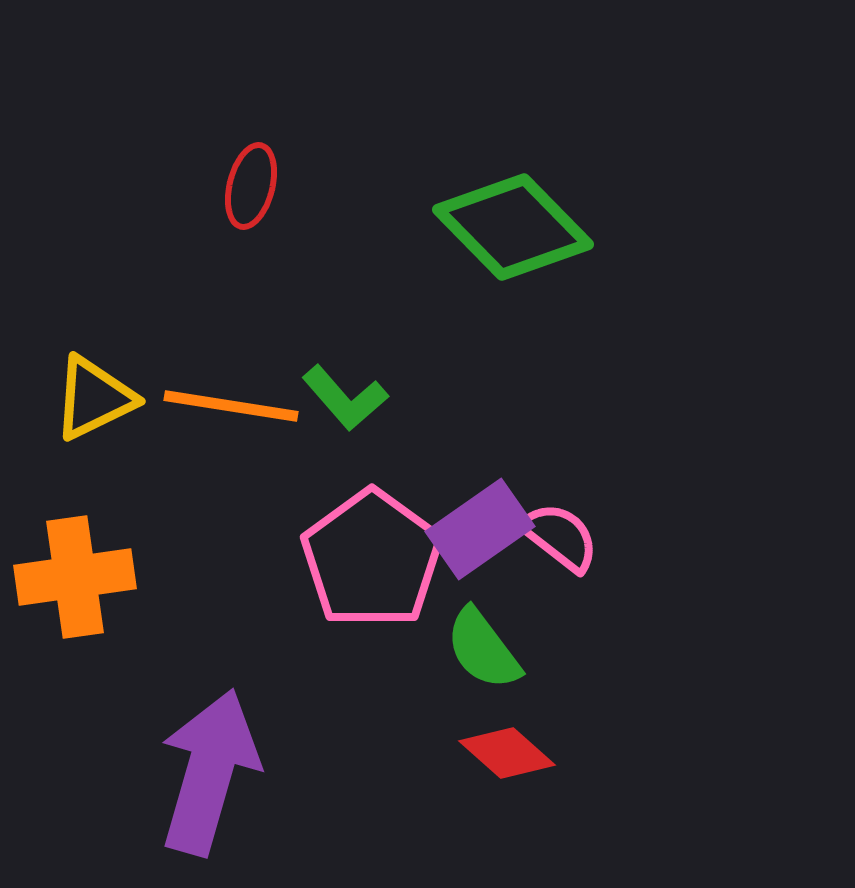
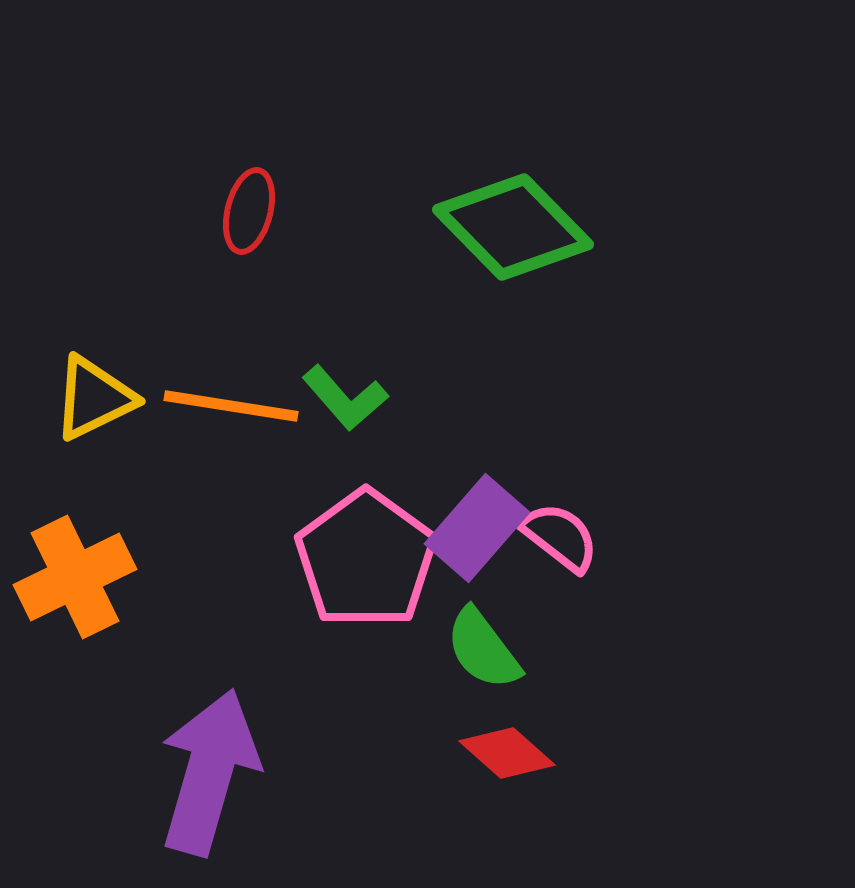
red ellipse: moved 2 px left, 25 px down
purple rectangle: moved 3 px left, 1 px up; rotated 14 degrees counterclockwise
pink pentagon: moved 6 px left
orange cross: rotated 18 degrees counterclockwise
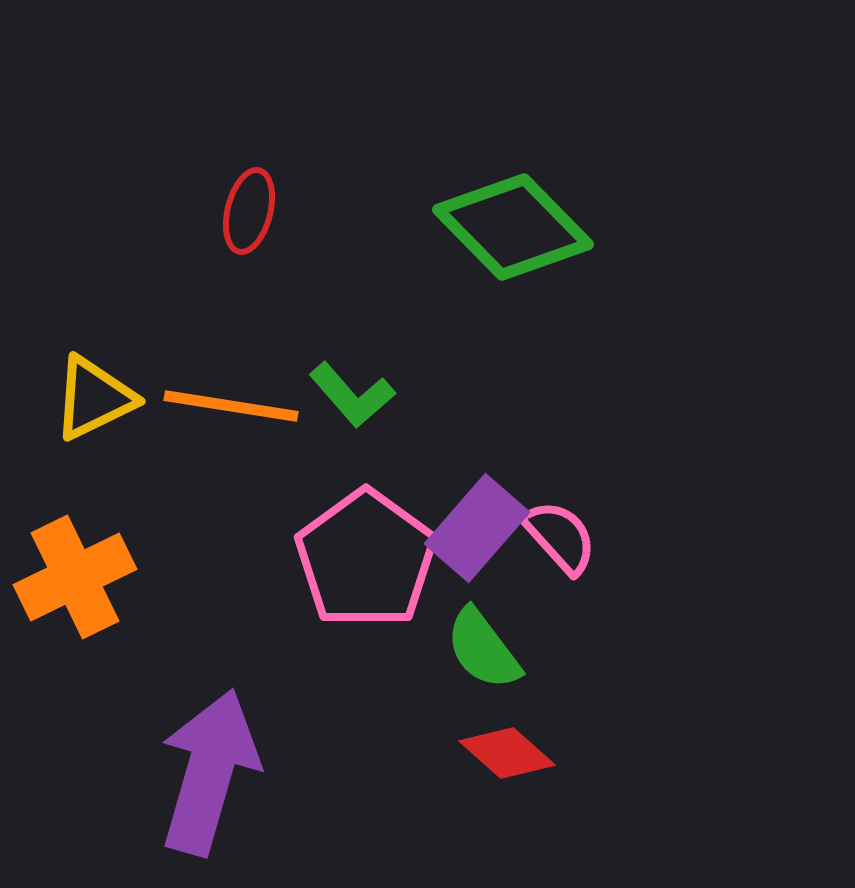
green L-shape: moved 7 px right, 3 px up
pink semicircle: rotated 10 degrees clockwise
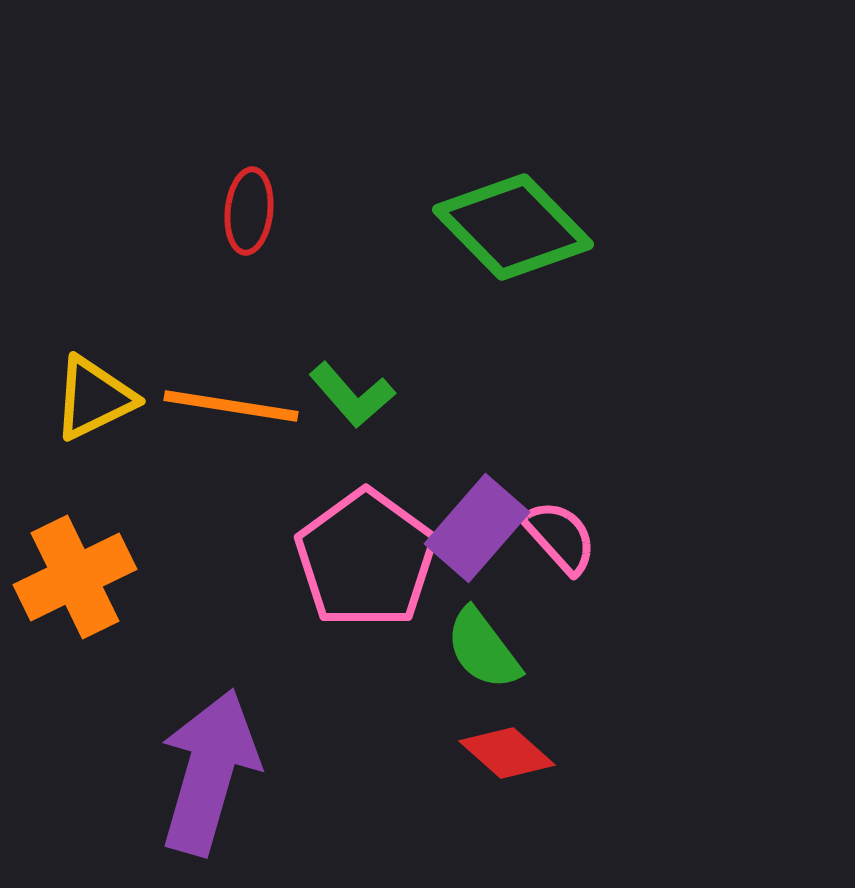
red ellipse: rotated 8 degrees counterclockwise
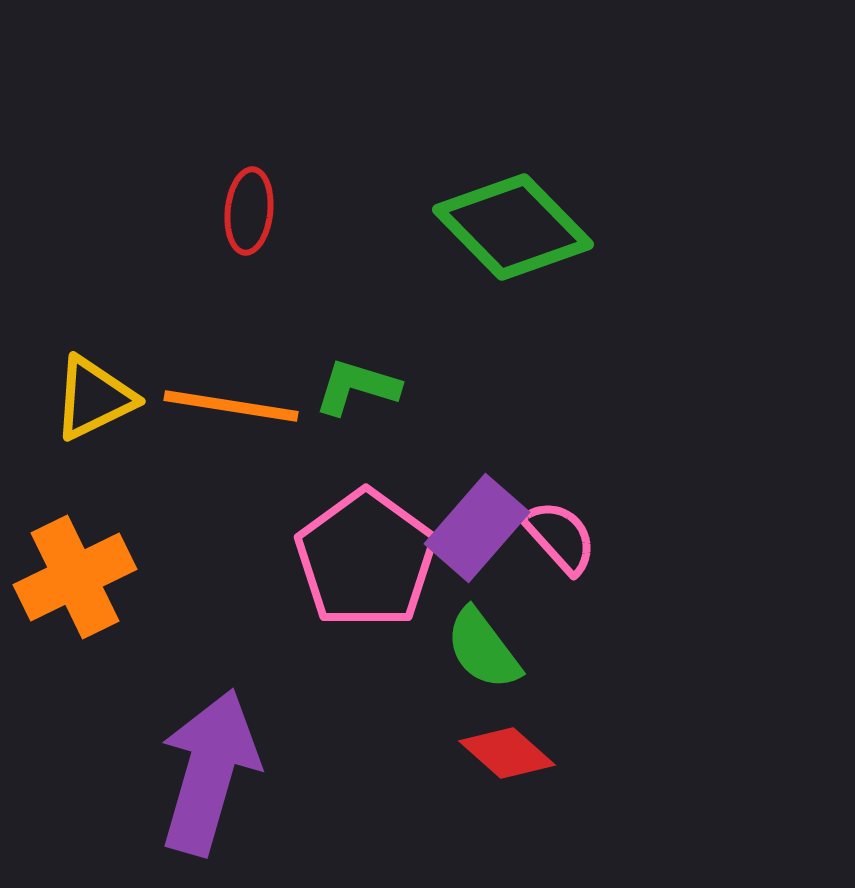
green L-shape: moved 5 px right, 8 px up; rotated 148 degrees clockwise
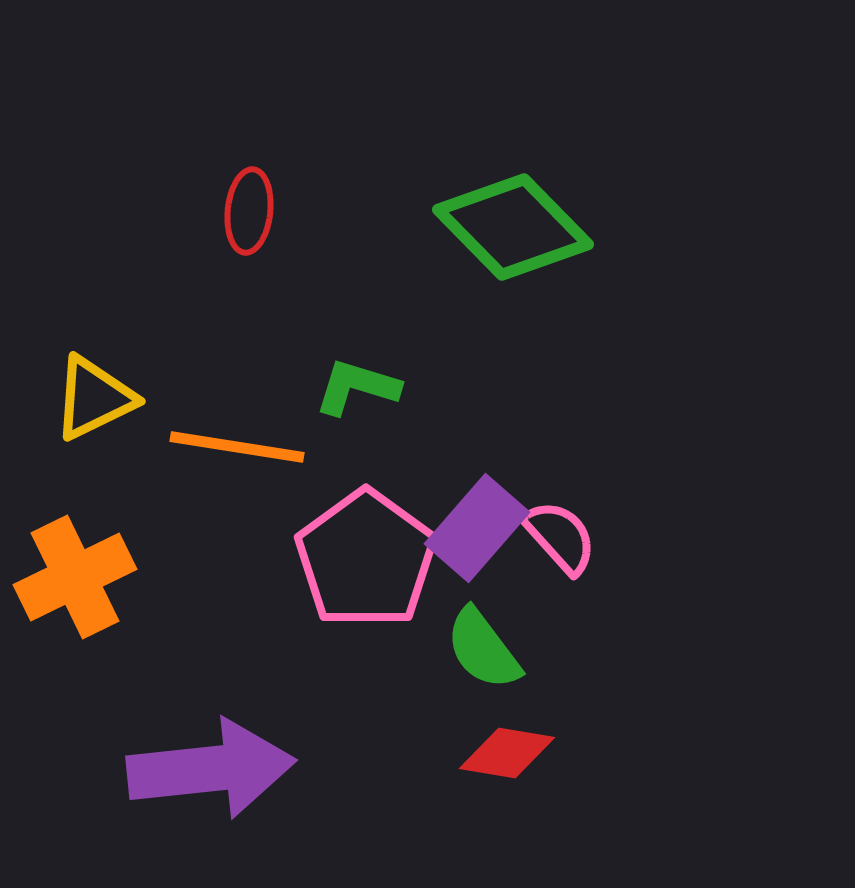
orange line: moved 6 px right, 41 px down
red diamond: rotated 32 degrees counterclockwise
purple arrow: moved 2 px right, 3 px up; rotated 68 degrees clockwise
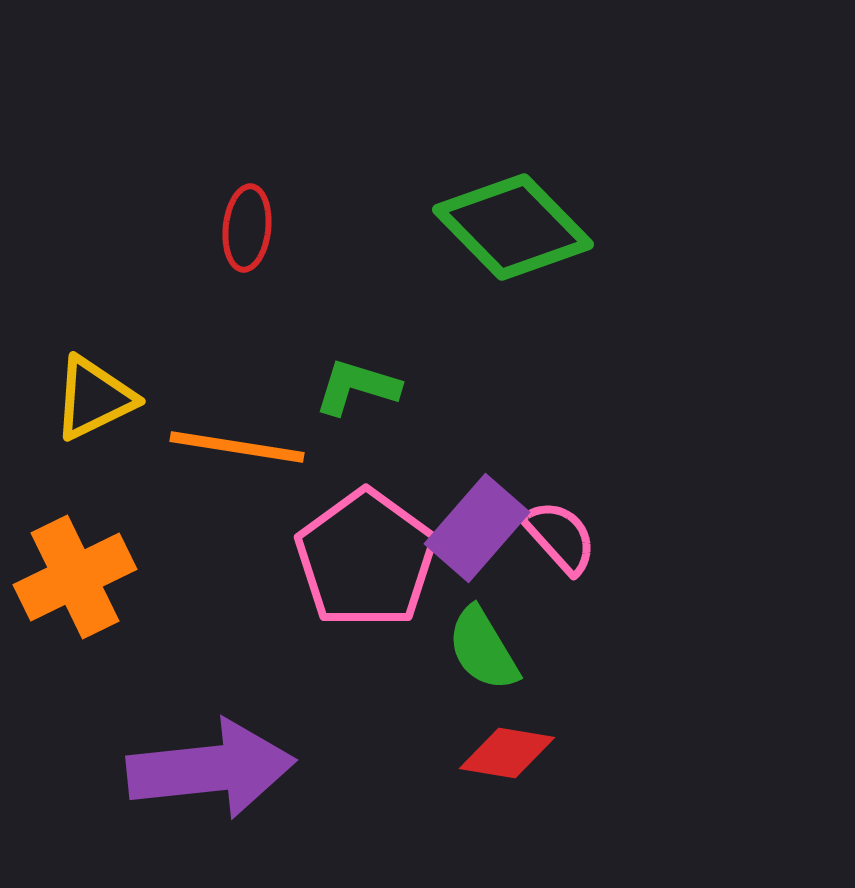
red ellipse: moved 2 px left, 17 px down
green semicircle: rotated 6 degrees clockwise
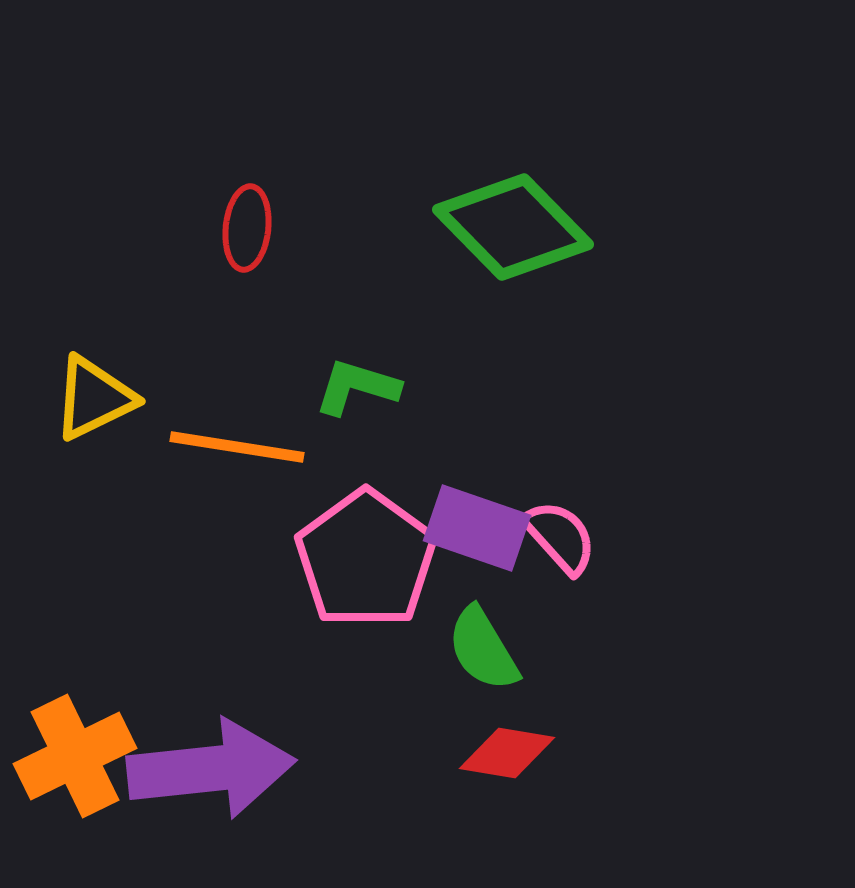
purple rectangle: rotated 68 degrees clockwise
orange cross: moved 179 px down
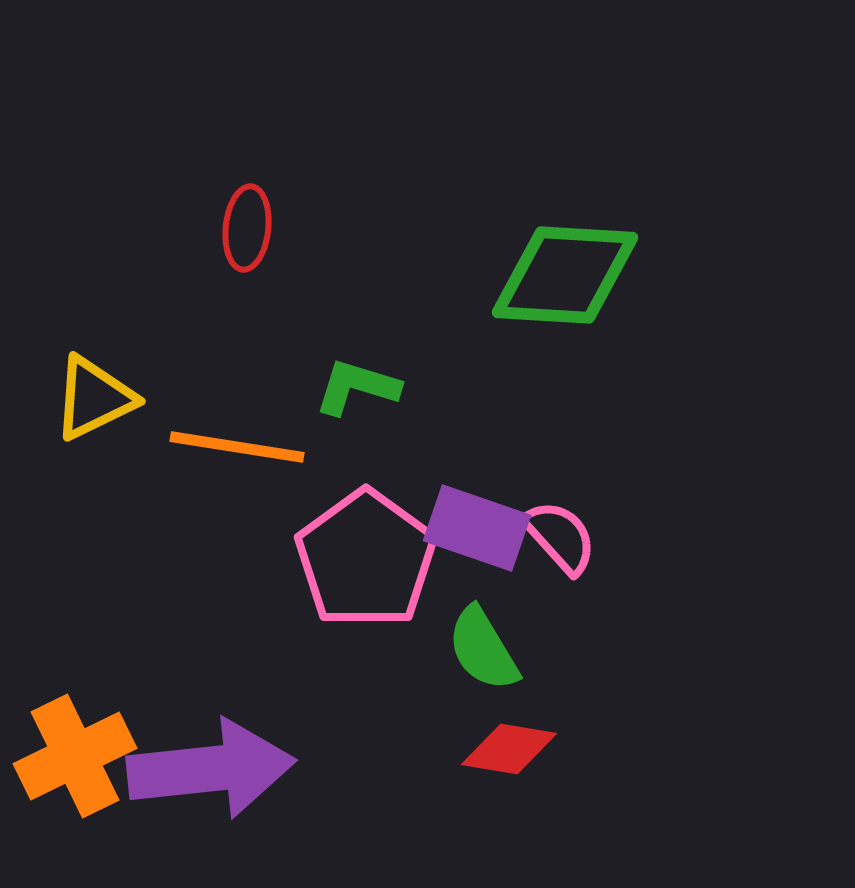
green diamond: moved 52 px right, 48 px down; rotated 42 degrees counterclockwise
red diamond: moved 2 px right, 4 px up
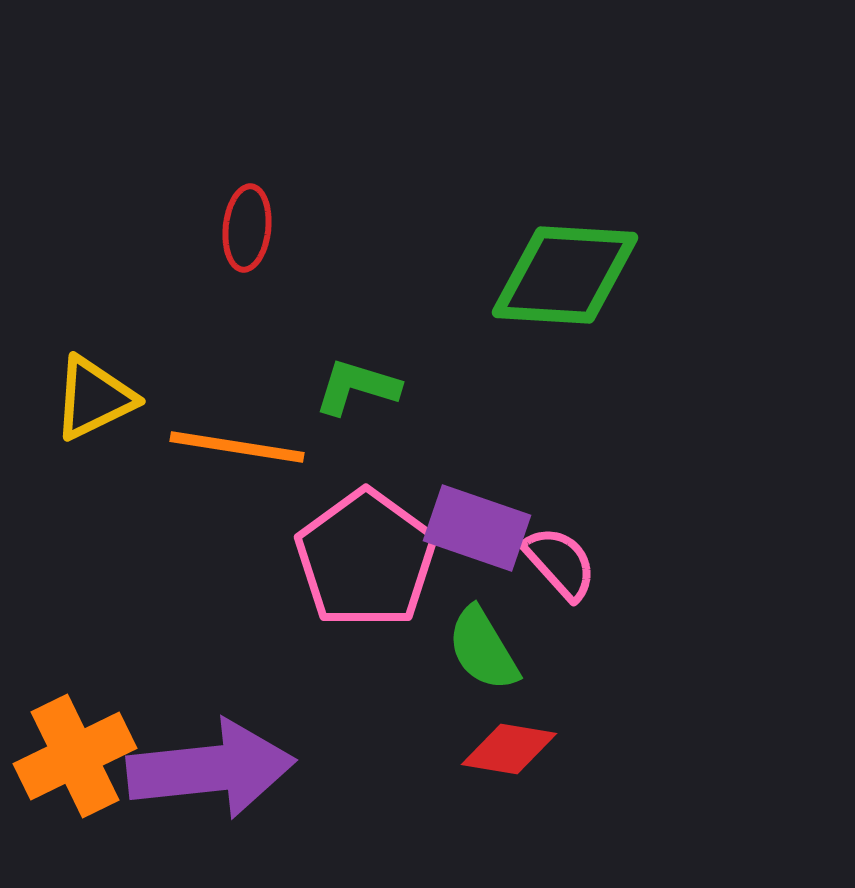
pink semicircle: moved 26 px down
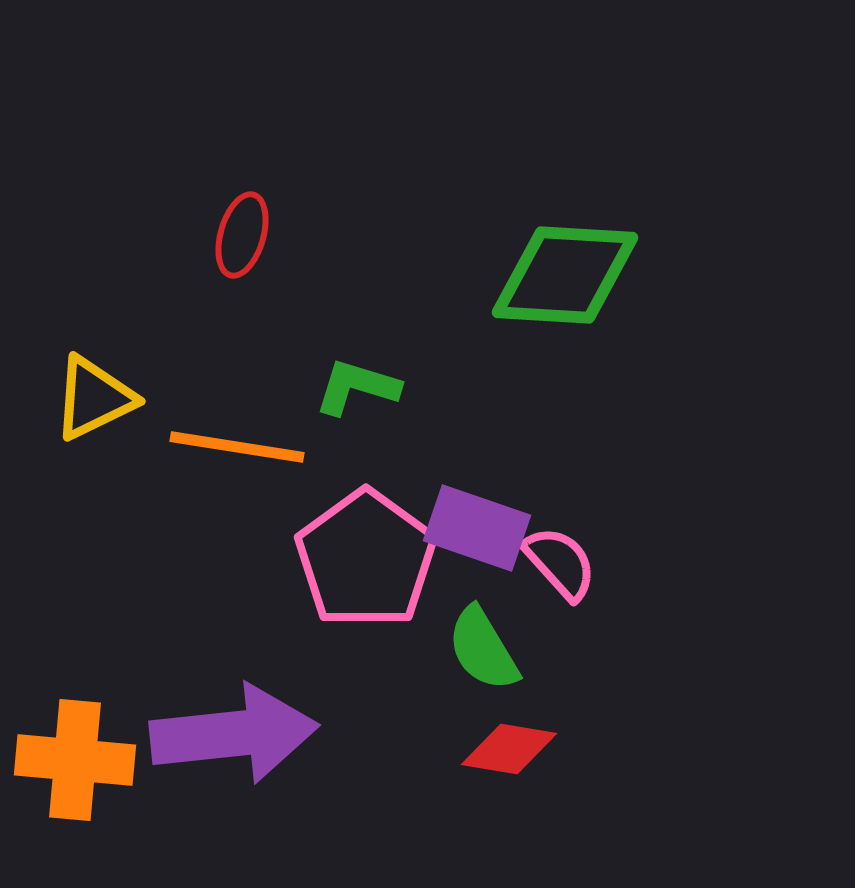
red ellipse: moved 5 px left, 7 px down; rotated 10 degrees clockwise
orange cross: moved 4 px down; rotated 31 degrees clockwise
purple arrow: moved 23 px right, 35 px up
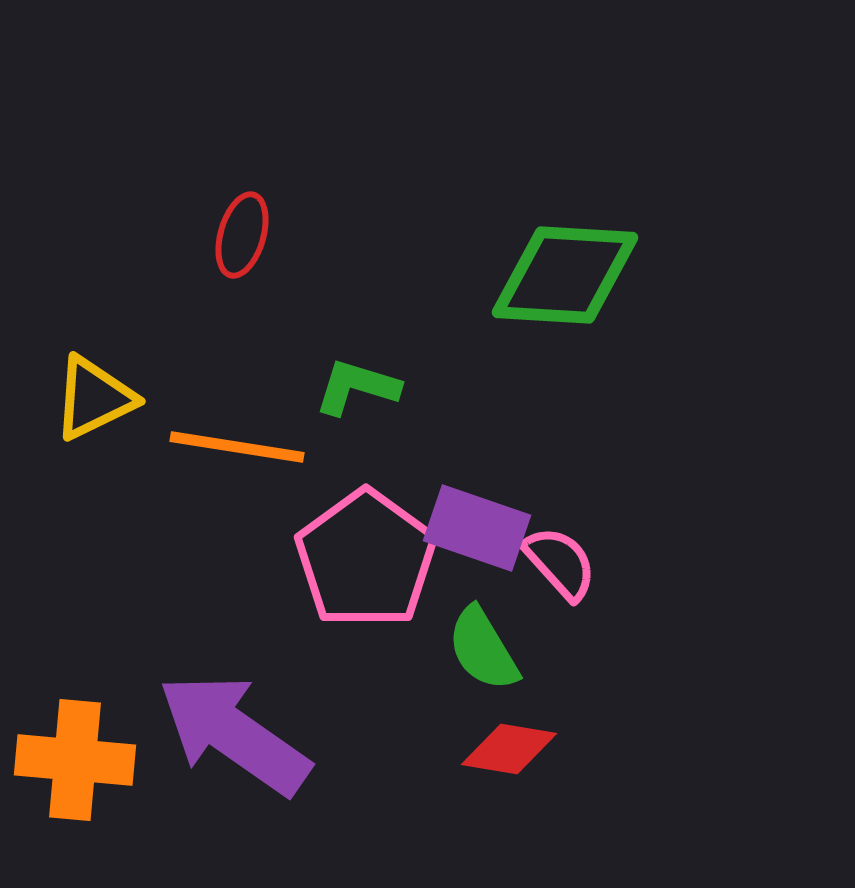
purple arrow: rotated 139 degrees counterclockwise
